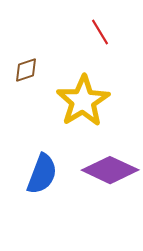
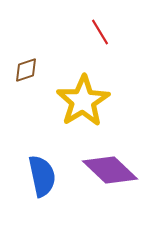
purple diamond: rotated 18 degrees clockwise
blue semicircle: moved 2 px down; rotated 33 degrees counterclockwise
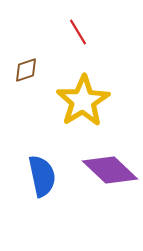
red line: moved 22 px left
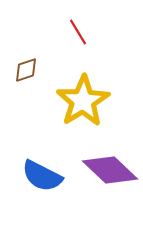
blue semicircle: rotated 129 degrees clockwise
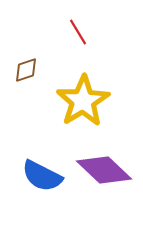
purple diamond: moved 6 px left
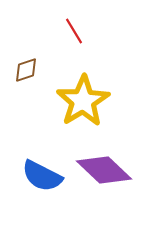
red line: moved 4 px left, 1 px up
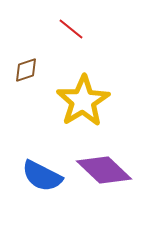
red line: moved 3 px left, 2 px up; rotated 20 degrees counterclockwise
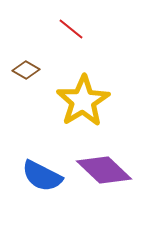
brown diamond: rotated 48 degrees clockwise
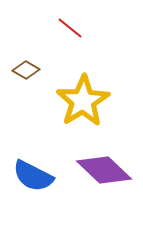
red line: moved 1 px left, 1 px up
blue semicircle: moved 9 px left
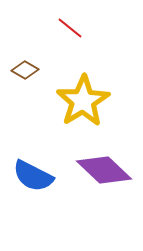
brown diamond: moved 1 px left
